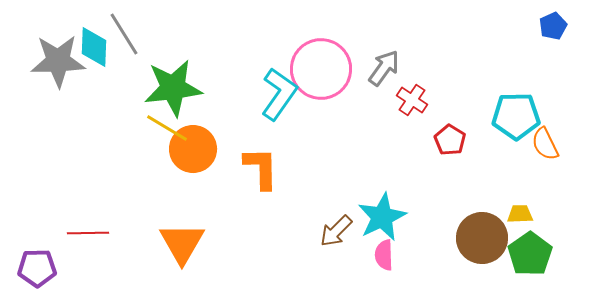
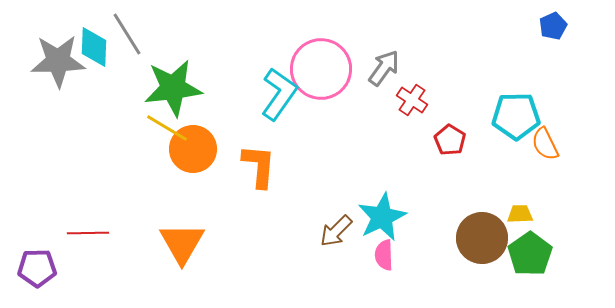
gray line: moved 3 px right
orange L-shape: moved 2 px left, 2 px up; rotated 6 degrees clockwise
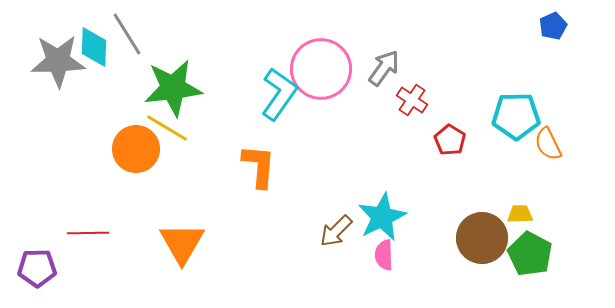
orange semicircle: moved 3 px right
orange circle: moved 57 px left
green pentagon: rotated 9 degrees counterclockwise
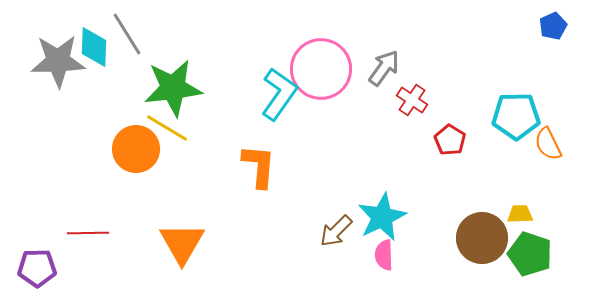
green pentagon: rotated 9 degrees counterclockwise
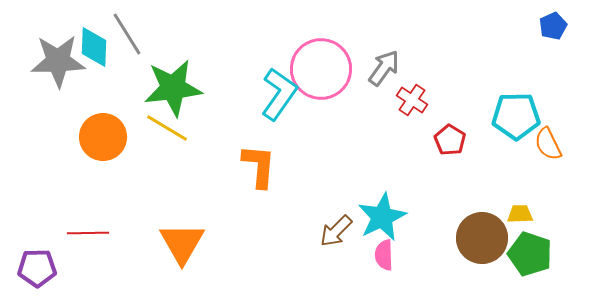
orange circle: moved 33 px left, 12 px up
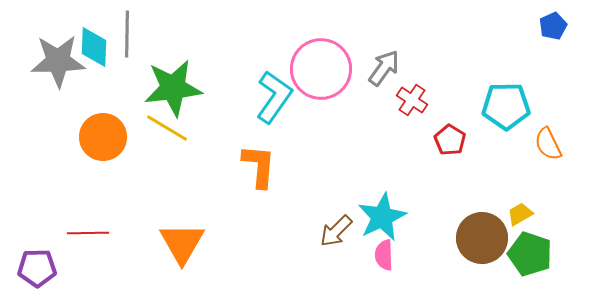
gray line: rotated 33 degrees clockwise
cyan L-shape: moved 5 px left, 3 px down
cyan pentagon: moved 10 px left, 10 px up
yellow trapezoid: rotated 28 degrees counterclockwise
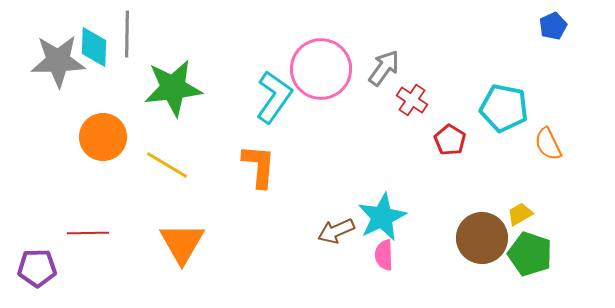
cyan pentagon: moved 2 px left, 2 px down; rotated 12 degrees clockwise
yellow line: moved 37 px down
brown arrow: rotated 21 degrees clockwise
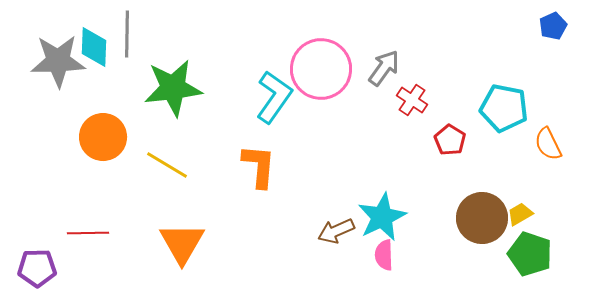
brown circle: moved 20 px up
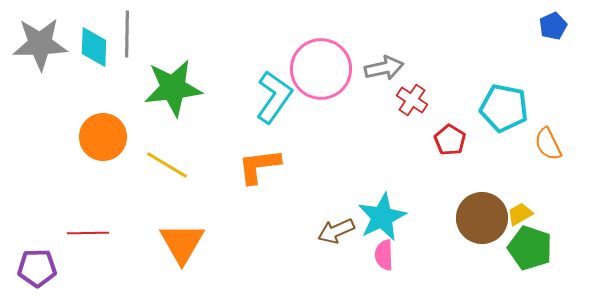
gray star: moved 18 px left, 17 px up
gray arrow: rotated 42 degrees clockwise
orange L-shape: rotated 102 degrees counterclockwise
green pentagon: moved 6 px up
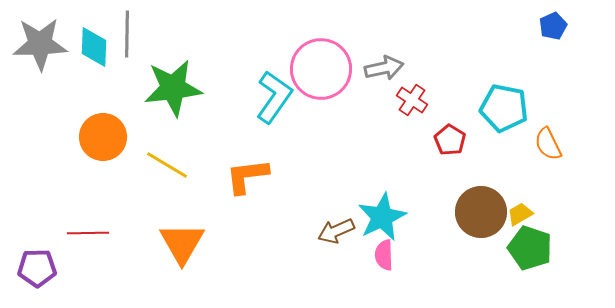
orange L-shape: moved 12 px left, 10 px down
brown circle: moved 1 px left, 6 px up
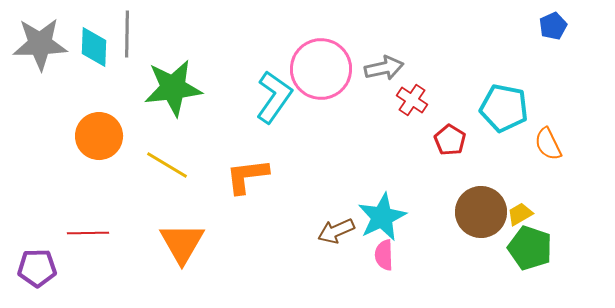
orange circle: moved 4 px left, 1 px up
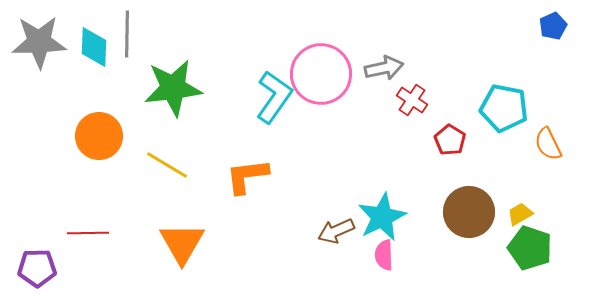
gray star: moved 1 px left, 2 px up
pink circle: moved 5 px down
brown circle: moved 12 px left
